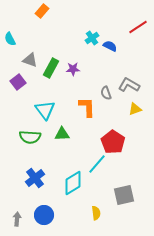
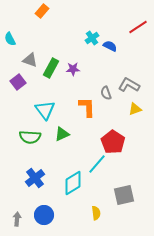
green triangle: rotated 21 degrees counterclockwise
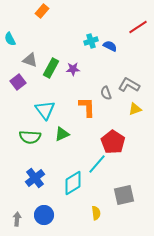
cyan cross: moved 1 px left, 3 px down; rotated 16 degrees clockwise
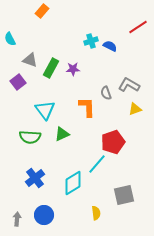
red pentagon: rotated 20 degrees clockwise
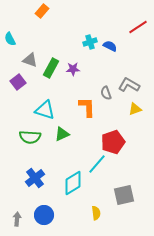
cyan cross: moved 1 px left, 1 px down
cyan triangle: rotated 35 degrees counterclockwise
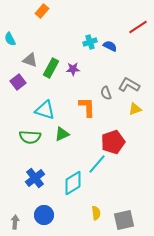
gray square: moved 25 px down
gray arrow: moved 2 px left, 3 px down
